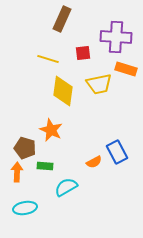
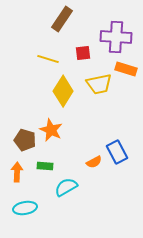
brown rectangle: rotated 10 degrees clockwise
yellow diamond: rotated 24 degrees clockwise
brown pentagon: moved 8 px up
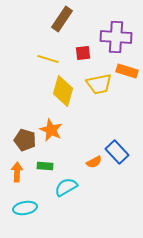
orange rectangle: moved 1 px right, 2 px down
yellow diamond: rotated 16 degrees counterclockwise
blue rectangle: rotated 15 degrees counterclockwise
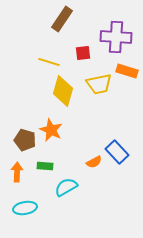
yellow line: moved 1 px right, 3 px down
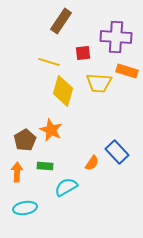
brown rectangle: moved 1 px left, 2 px down
yellow trapezoid: moved 1 px up; rotated 16 degrees clockwise
brown pentagon: rotated 25 degrees clockwise
orange semicircle: moved 2 px left, 1 px down; rotated 28 degrees counterclockwise
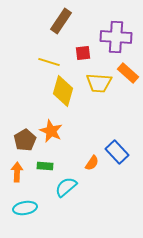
orange rectangle: moved 1 px right, 2 px down; rotated 25 degrees clockwise
orange star: moved 1 px down
cyan semicircle: rotated 10 degrees counterclockwise
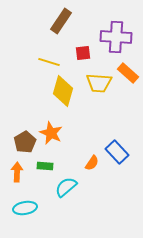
orange star: moved 2 px down
brown pentagon: moved 2 px down
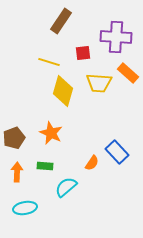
brown pentagon: moved 11 px left, 4 px up; rotated 10 degrees clockwise
